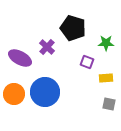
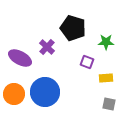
green star: moved 1 px up
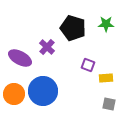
green star: moved 18 px up
purple square: moved 1 px right, 3 px down
blue circle: moved 2 px left, 1 px up
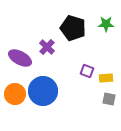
purple square: moved 1 px left, 6 px down
orange circle: moved 1 px right
gray square: moved 5 px up
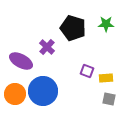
purple ellipse: moved 1 px right, 3 px down
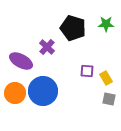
purple square: rotated 16 degrees counterclockwise
yellow rectangle: rotated 64 degrees clockwise
orange circle: moved 1 px up
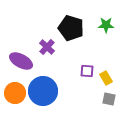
green star: moved 1 px down
black pentagon: moved 2 px left
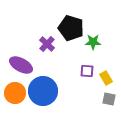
green star: moved 13 px left, 17 px down
purple cross: moved 3 px up
purple ellipse: moved 4 px down
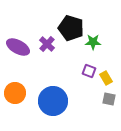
purple ellipse: moved 3 px left, 18 px up
purple square: moved 2 px right; rotated 16 degrees clockwise
blue circle: moved 10 px right, 10 px down
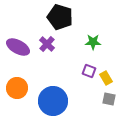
black pentagon: moved 11 px left, 11 px up
orange circle: moved 2 px right, 5 px up
